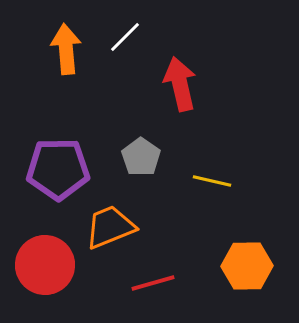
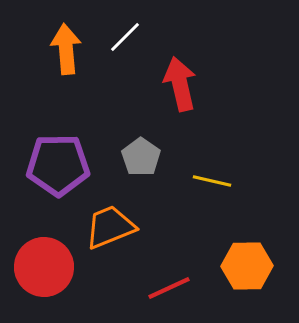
purple pentagon: moved 4 px up
red circle: moved 1 px left, 2 px down
red line: moved 16 px right, 5 px down; rotated 9 degrees counterclockwise
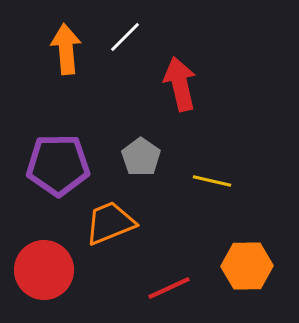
orange trapezoid: moved 4 px up
red circle: moved 3 px down
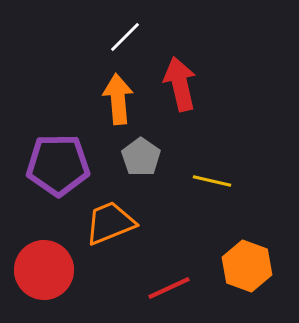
orange arrow: moved 52 px right, 50 px down
orange hexagon: rotated 21 degrees clockwise
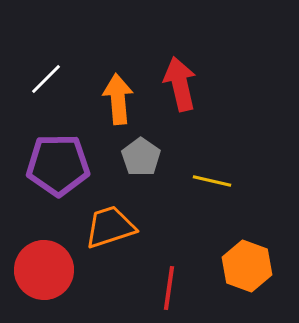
white line: moved 79 px left, 42 px down
orange trapezoid: moved 4 px down; rotated 4 degrees clockwise
red line: rotated 57 degrees counterclockwise
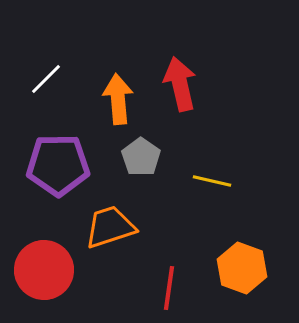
orange hexagon: moved 5 px left, 2 px down
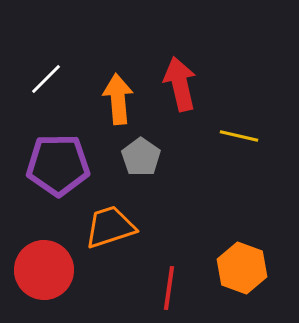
yellow line: moved 27 px right, 45 px up
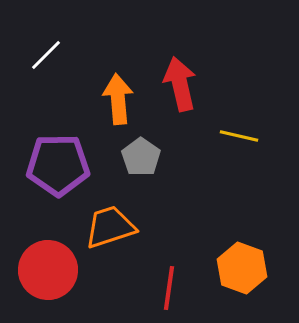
white line: moved 24 px up
red circle: moved 4 px right
